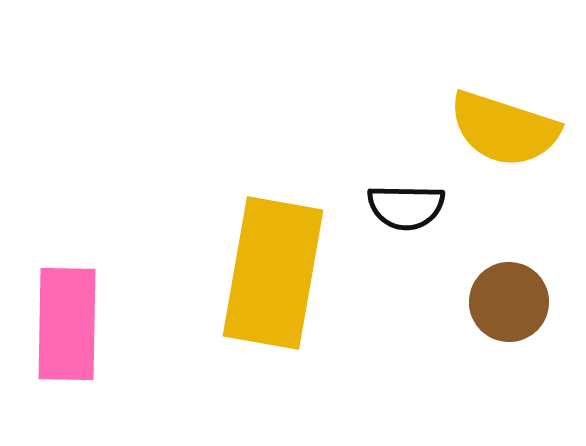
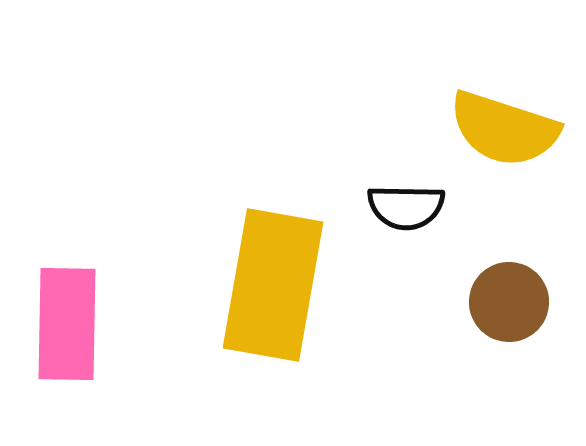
yellow rectangle: moved 12 px down
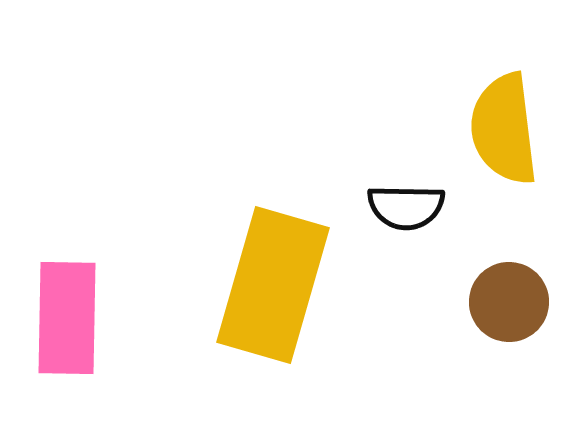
yellow semicircle: rotated 65 degrees clockwise
yellow rectangle: rotated 6 degrees clockwise
pink rectangle: moved 6 px up
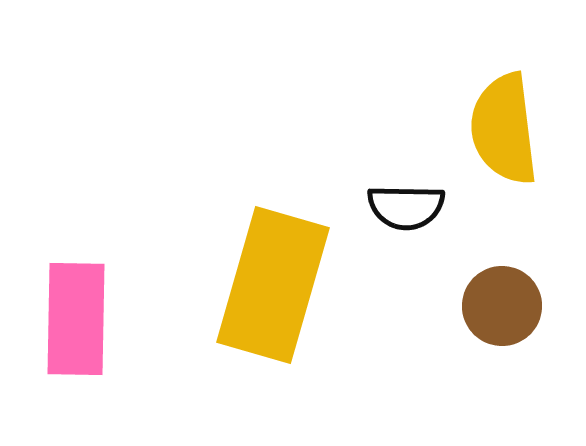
brown circle: moved 7 px left, 4 px down
pink rectangle: moved 9 px right, 1 px down
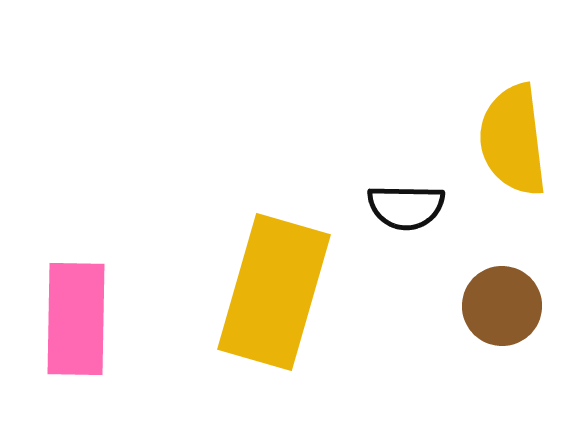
yellow semicircle: moved 9 px right, 11 px down
yellow rectangle: moved 1 px right, 7 px down
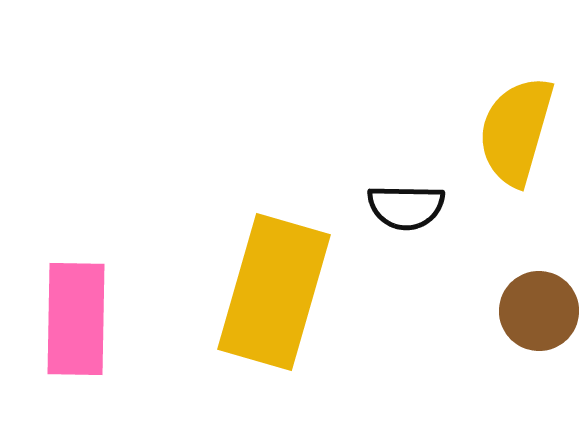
yellow semicircle: moved 3 px right, 9 px up; rotated 23 degrees clockwise
brown circle: moved 37 px right, 5 px down
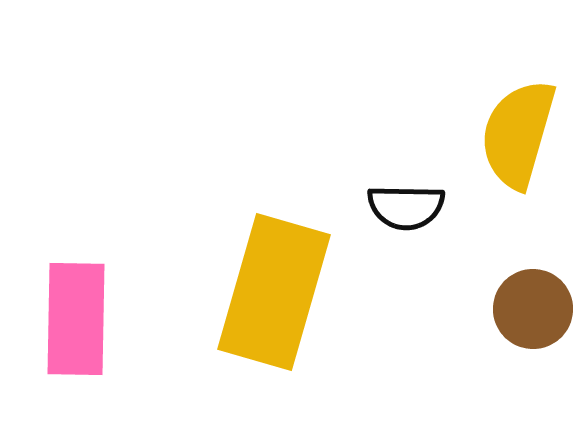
yellow semicircle: moved 2 px right, 3 px down
brown circle: moved 6 px left, 2 px up
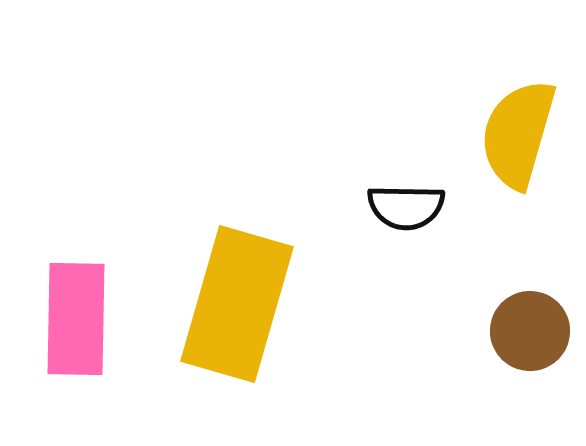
yellow rectangle: moved 37 px left, 12 px down
brown circle: moved 3 px left, 22 px down
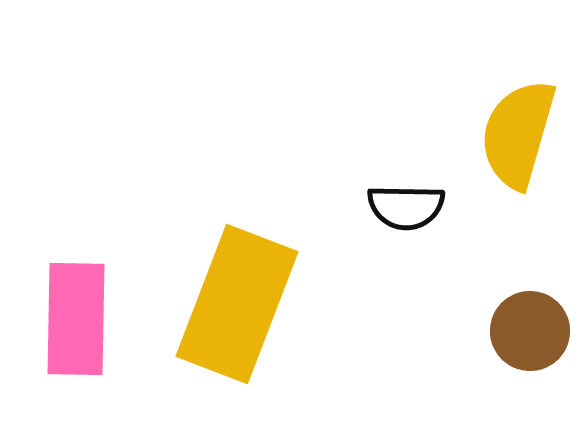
yellow rectangle: rotated 5 degrees clockwise
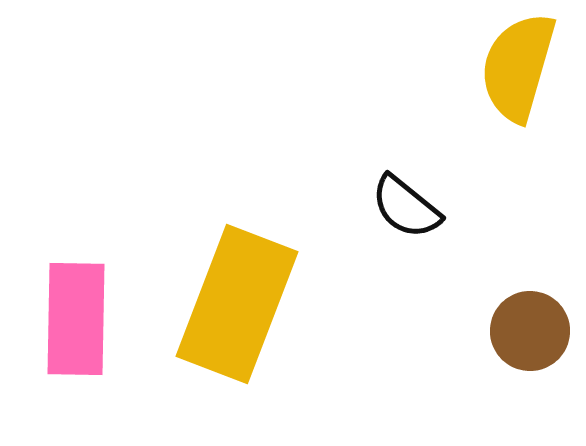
yellow semicircle: moved 67 px up
black semicircle: rotated 38 degrees clockwise
